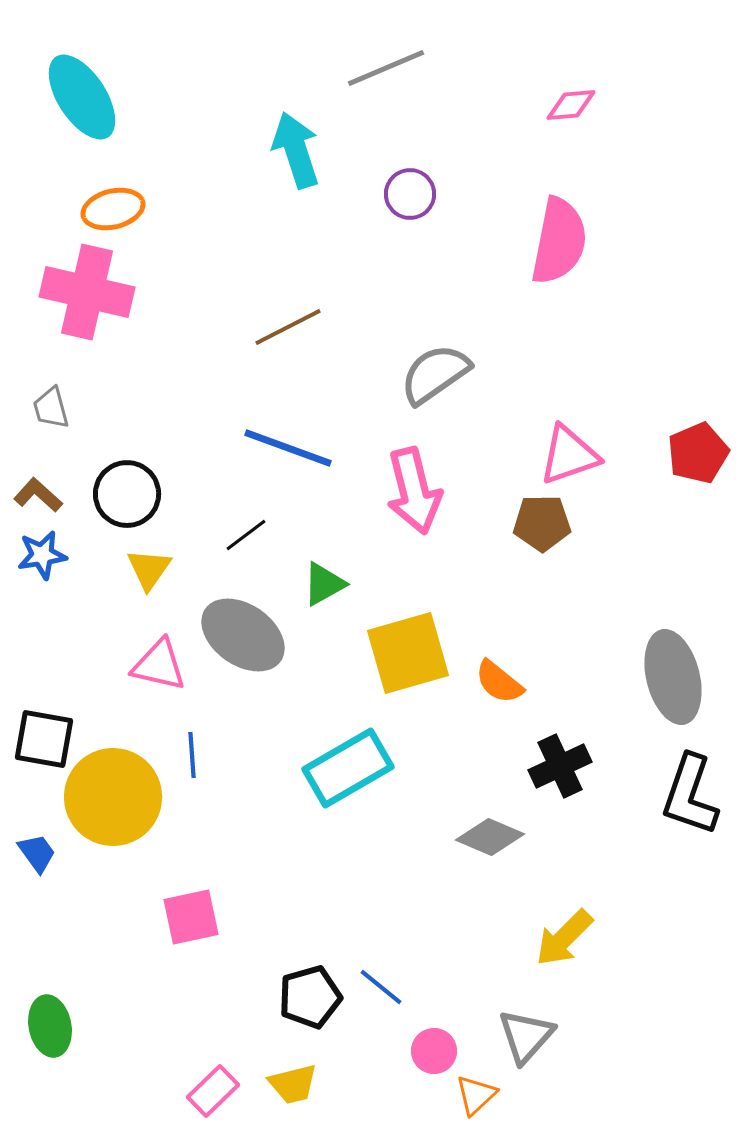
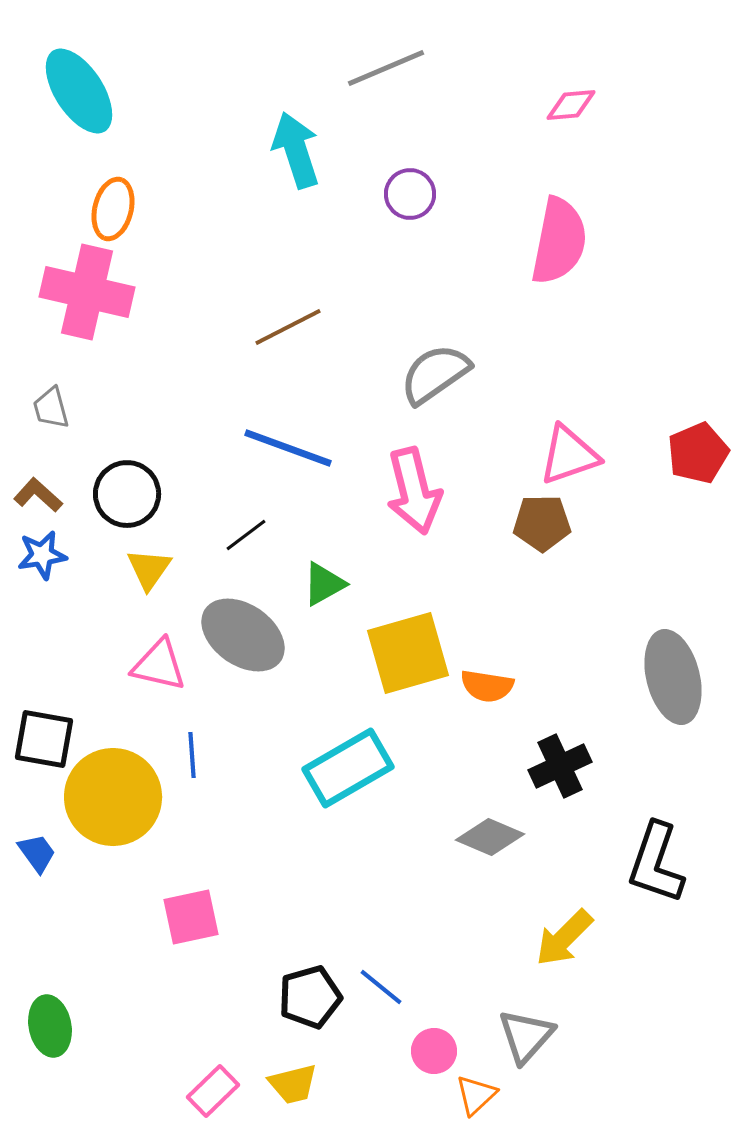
cyan ellipse at (82, 97): moved 3 px left, 6 px up
orange ellipse at (113, 209): rotated 62 degrees counterclockwise
orange semicircle at (499, 682): moved 12 px left, 4 px down; rotated 30 degrees counterclockwise
black L-shape at (690, 795): moved 34 px left, 68 px down
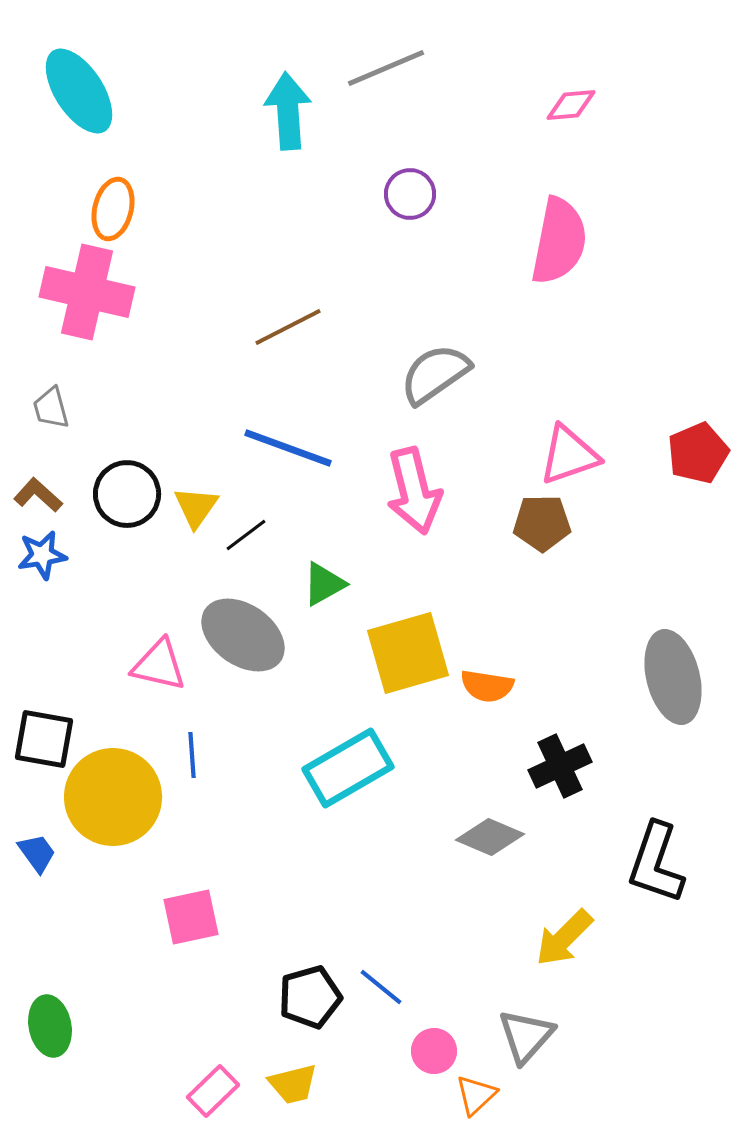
cyan arrow at (296, 150): moved 8 px left, 39 px up; rotated 14 degrees clockwise
yellow triangle at (149, 569): moved 47 px right, 62 px up
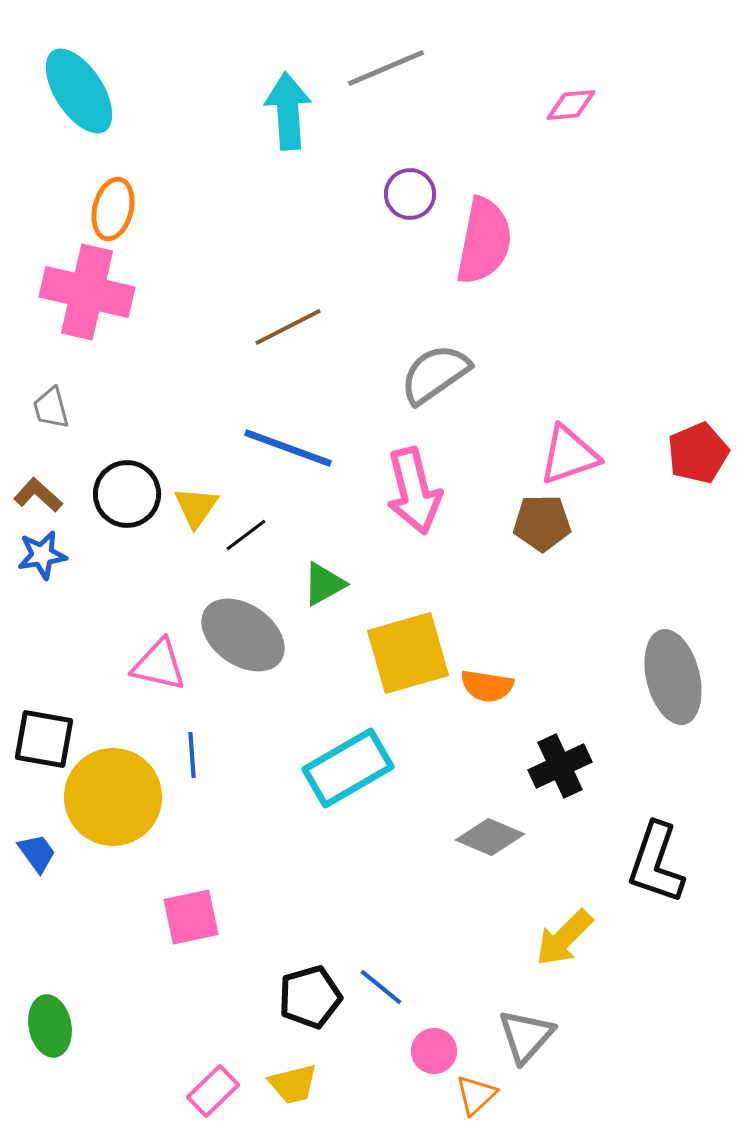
pink semicircle at (559, 241): moved 75 px left
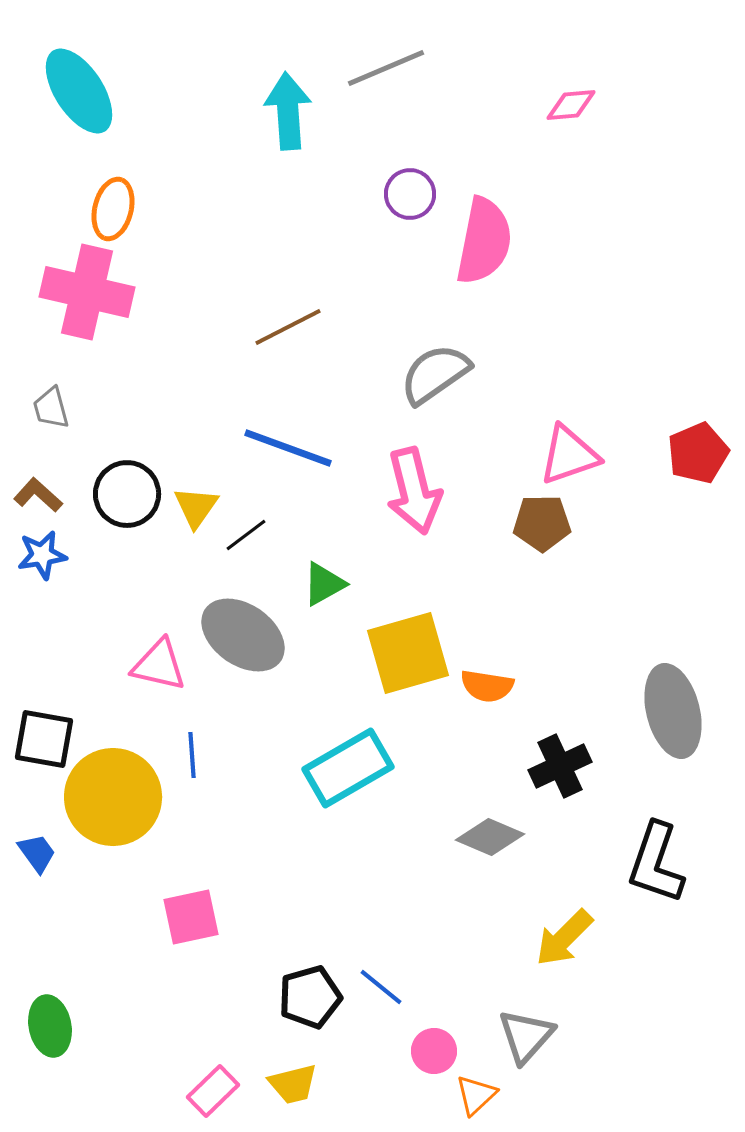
gray ellipse at (673, 677): moved 34 px down
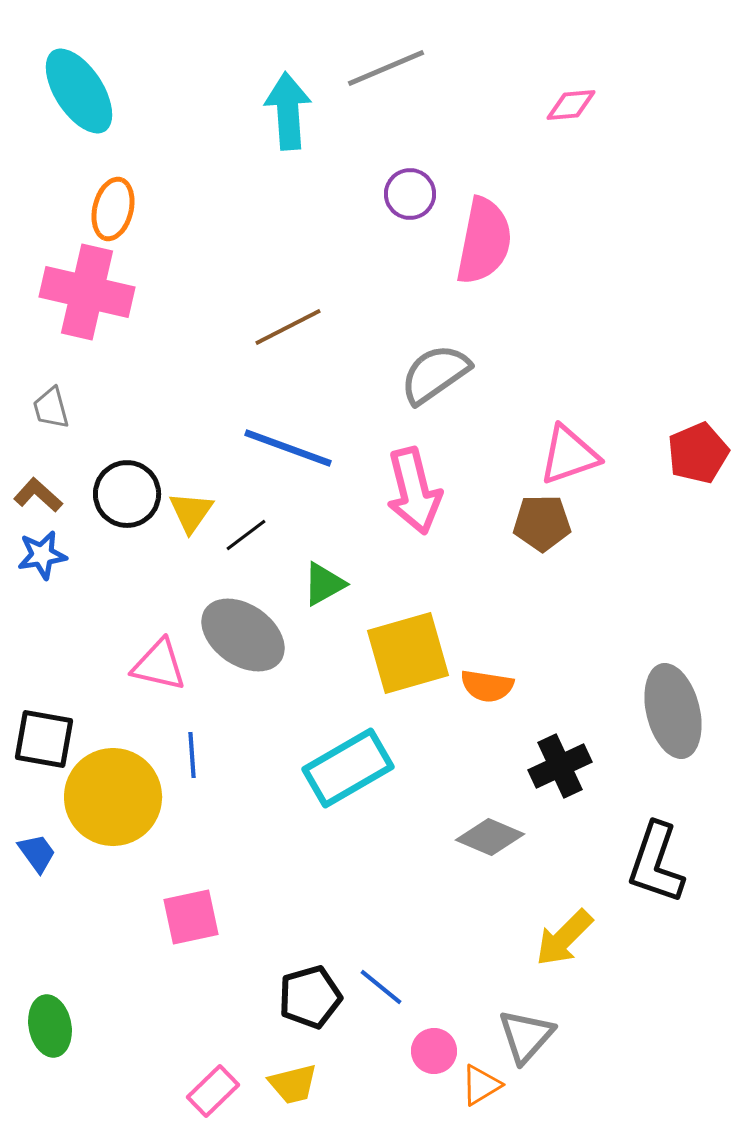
yellow triangle at (196, 507): moved 5 px left, 5 px down
orange triangle at (476, 1095): moved 5 px right, 10 px up; rotated 12 degrees clockwise
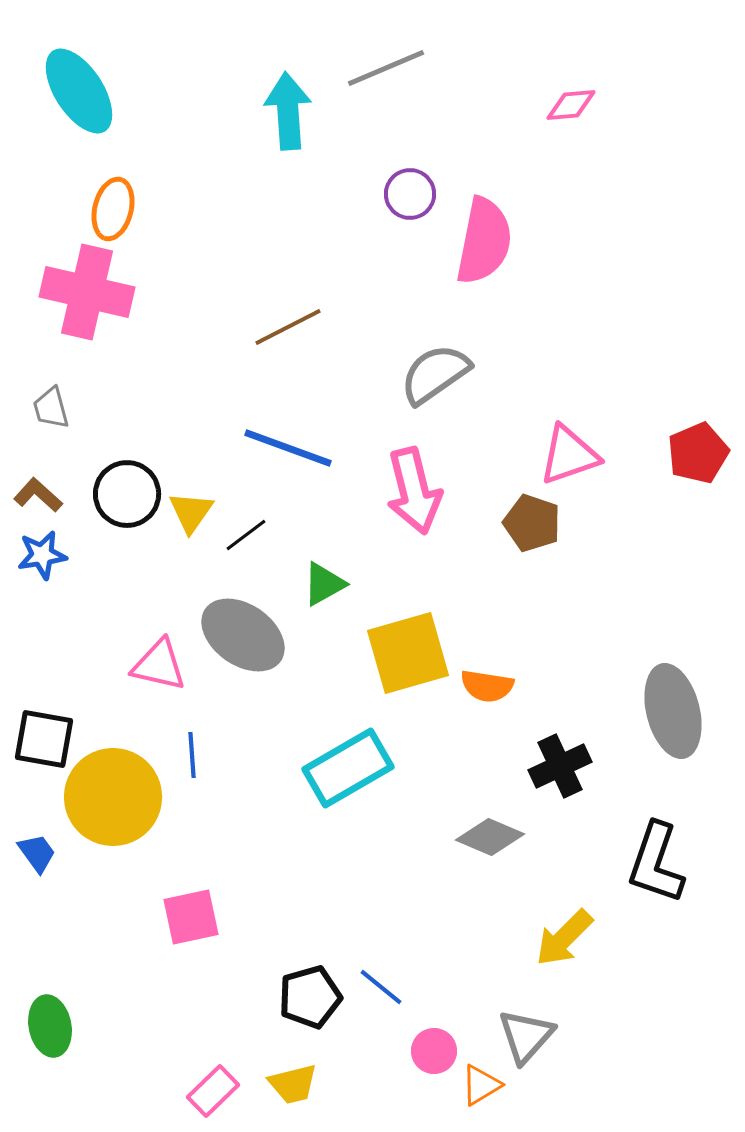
brown pentagon at (542, 523): moved 10 px left; rotated 20 degrees clockwise
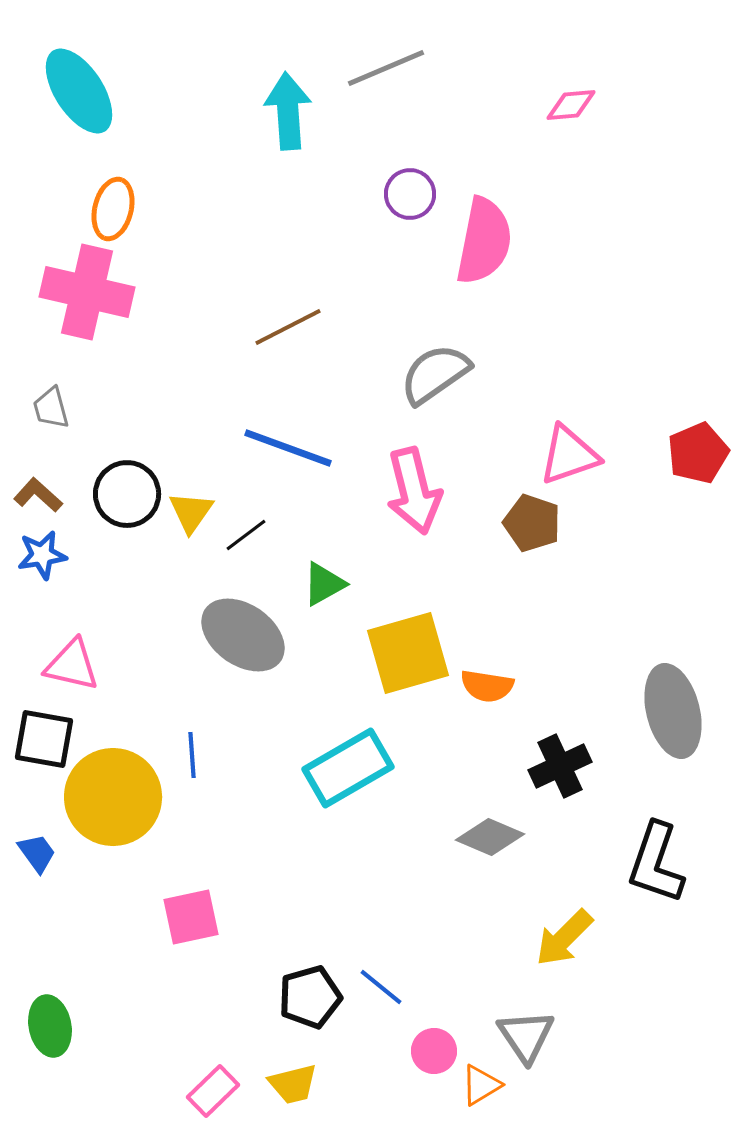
pink triangle at (159, 665): moved 87 px left
gray triangle at (526, 1036): rotated 16 degrees counterclockwise
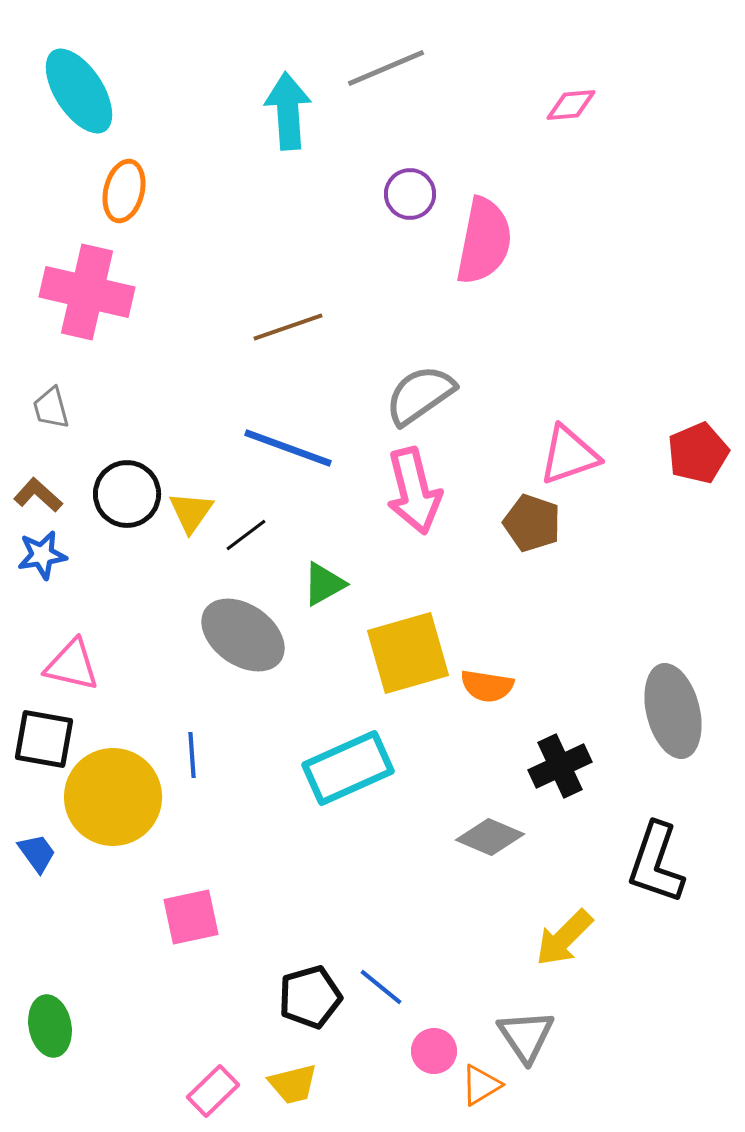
orange ellipse at (113, 209): moved 11 px right, 18 px up
brown line at (288, 327): rotated 8 degrees clockwise
gray semicircle at (435, 374): moved 15 px left, 21 px down
cyan rectangle at (348, 768): rotated 6 degrees clockwise
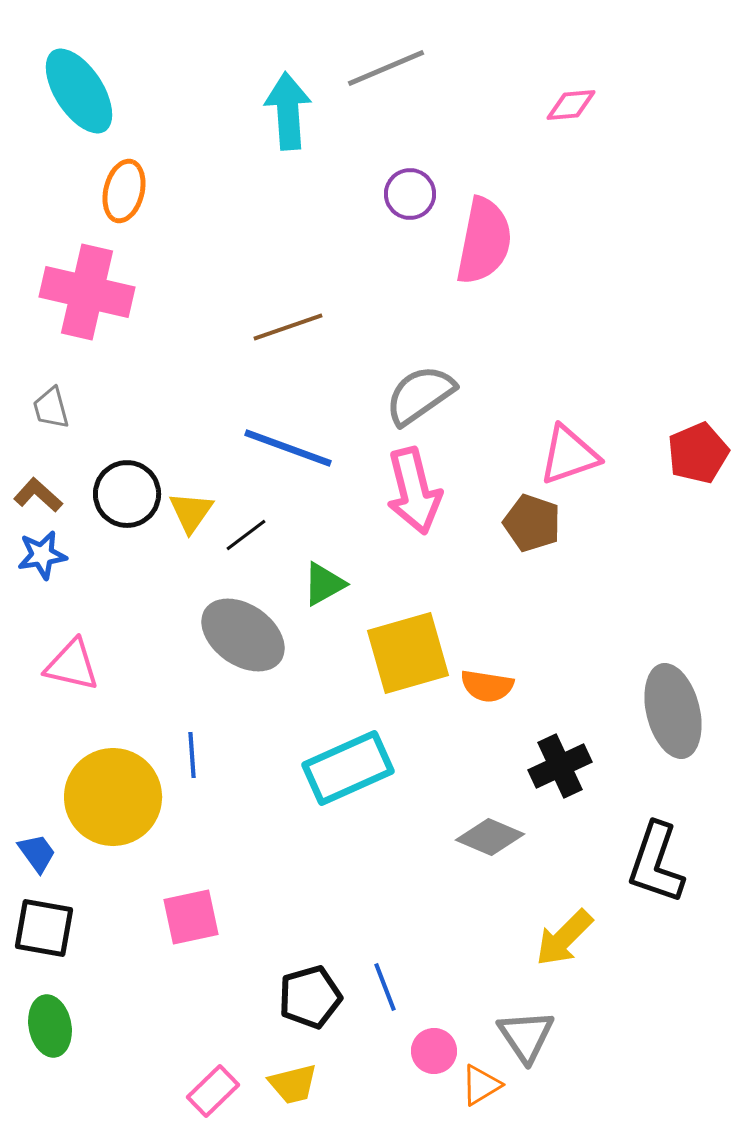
black square at (44, 739): moved 189 px down
blue line at (381, 987): moved 4 px right; rotated 30 degrees clockwise
